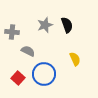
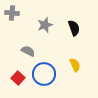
black semicircle: moved 7 px right, 3 px down
gray cross: moved 19 px up
yellow semicircle: moved 6 px down
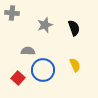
gray semicircle: rotated 24 degrees counterclockwise
blue circle: moved 1 px left, 4 px up
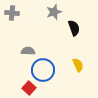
gray star: moved 9 px right, 13 px up
yellow semicircle: moved 3 px right
red square: moved 11 px right, 10 px down
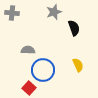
gray semicircle: moved 1 px up
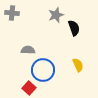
gray star: moved 2 px right, 3 px down
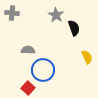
gray star: rotated 21 degrees counterclockwise
yellow semicircle: moved 9 px right, 8 px up
red square: moved 1 px left
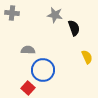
gray star: moved 1 px left; rotated 21 degrees counterclockwise
